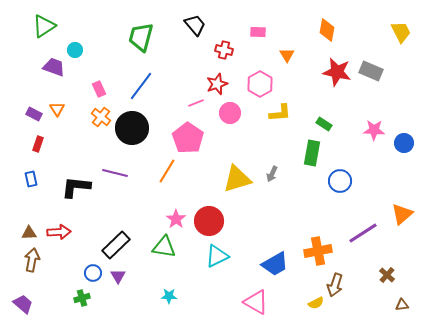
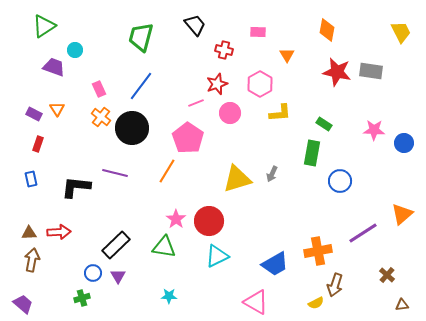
gray rectangle at (371, 71): rotated 15 degrees counterclockwise
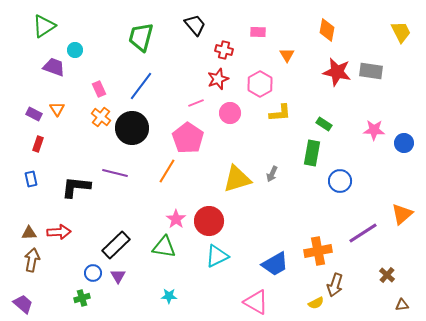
red star at (217, 84): moved 1 px right, 5 px up
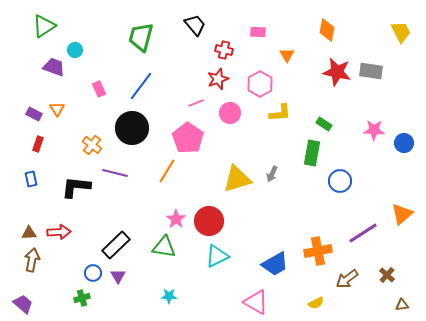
orange cross at (101, 117): moved 9 px left, 28 px down
brown arrow at (335, 285): moved 12 px right, 6 px up; rotated 35 degrees clockwise
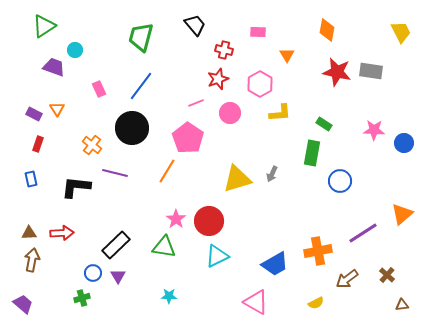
red arrow at (59, 232): moved 3 px right, 1 px down
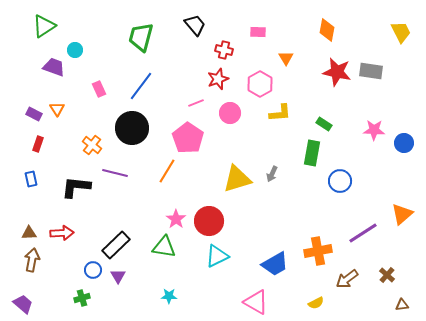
orange triangle at (287, 55): moved 1 px left, 3 px down
blue circle at (93, 273): moved 3 px up
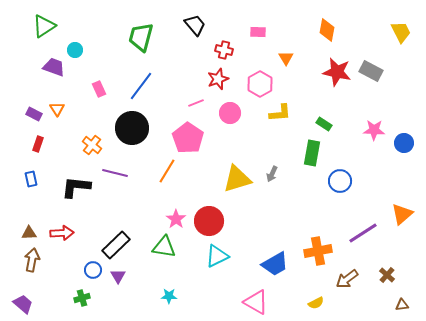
gray rectangle at (371, 71): rotated 20 degrees clockwise
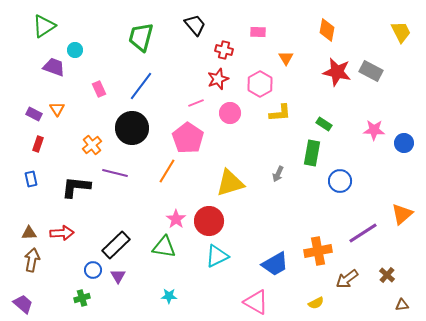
orange cross at (92, 145): rotated 12 degrees clockwise
gray arrow at (272, 174): moved 6 px right
yellow triangle at (237, 179): moved 7 px left, 4 px down
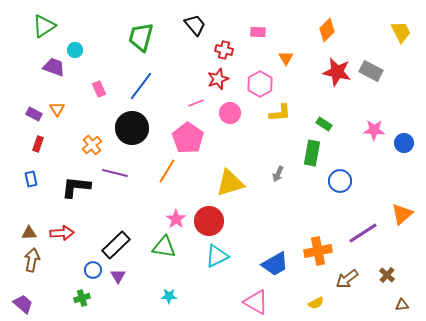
orange diamond at (327, 30): rotated 35 degrees clockwise
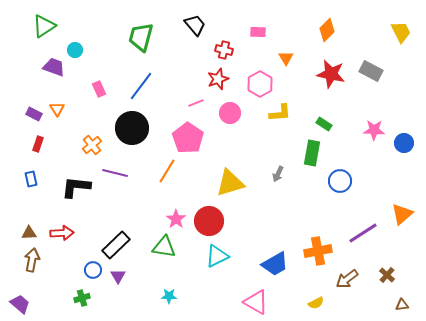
red star at (337, 72): moved 6 px left, 2 px down
purple trapezoid at (23, 304): moved 3 px left
